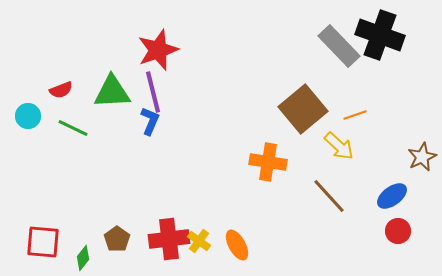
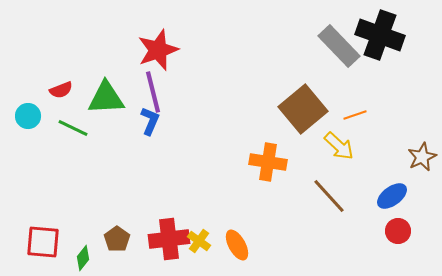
green triangle: moved 6 px left, 6 px down
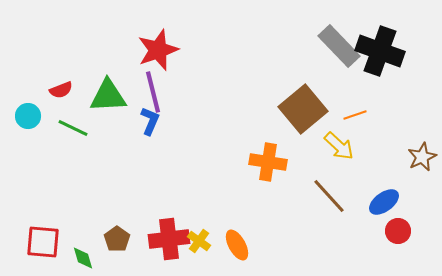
black cross: moved 16 px down
green triangle: moved 2 px right, 2 px up
blue ellipse: moved 8 px left, 6 px down
green diamond: rotated 55 degrees counterclockwise
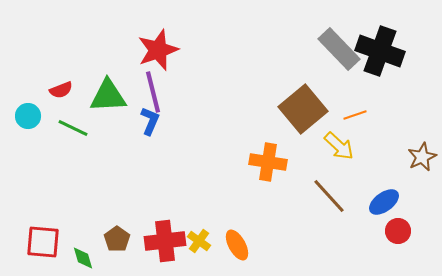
gray rectangle: moved 3 px down
red cross: moved 4 px left, 2 px down
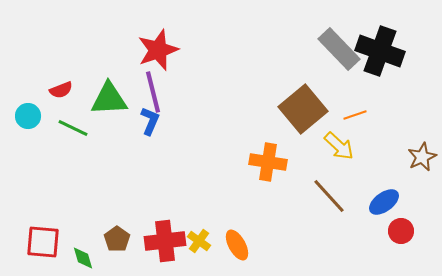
green triangle: moved 1 px right, 3 px down
red circle: moved 3 px right
